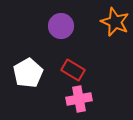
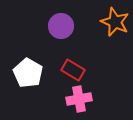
white pentagon: rotated 12 degrees counterclockwise
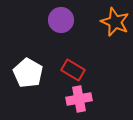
purple circle: moved 6 px up
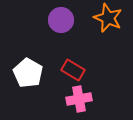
orange star: moved 7 px left, 4 px up
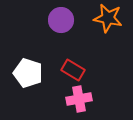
orange star: rotated 12 degrees counterclockwise
white pentagon: rotated 12 degrees counterclockwise
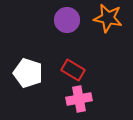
purple circle: moved 6 px right
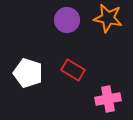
pink cross: moved 29 px right
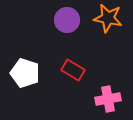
white pentagon: moved 3 px left
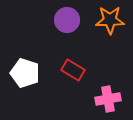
orange star: moved 2 px right, 2 px down; rotated 12 degrees counterclockwise
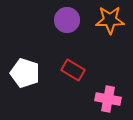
pink cross: rotated 20 degrees clockwise
